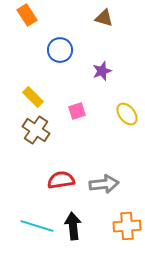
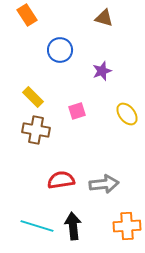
brown cross: rotated 24 degrees counterclockwise
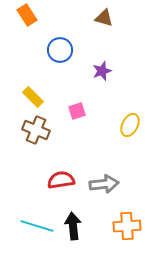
yellow ellipse: moved 3 px right, 11 px down; rotated 65 degrees clockwise
brown cross: rotated 12 degrees clockwise
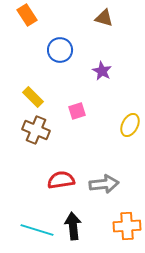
purple star: rotated 24 degrees counterclockwise
cyan line: moved 4 px down
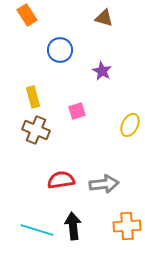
yellow rectangle: rotated 30 degrees clockwise
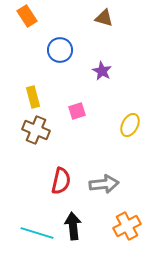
orange rectangle: moved 1 px down
red semicircle: moved 1 px down; rotated 112 degrees clockwise
orange cross: rotated 24 degrees counterclockwise
cyan line: moved 3 px down
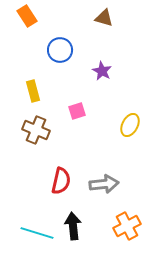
yellow rectangle: moved 6 px up
